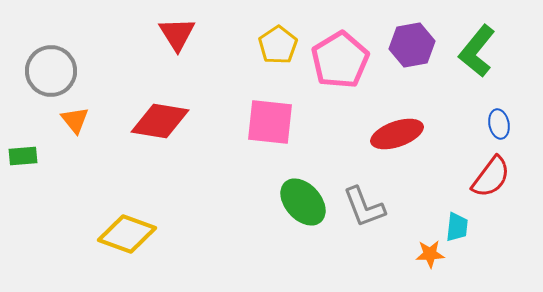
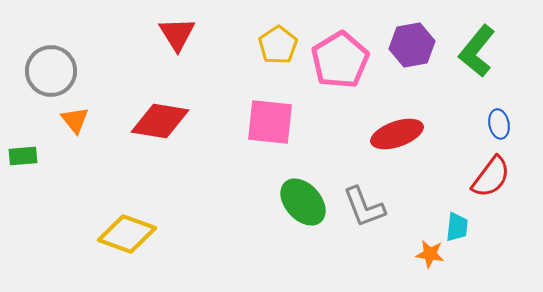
orange star: rotated 12 degrees clockwise
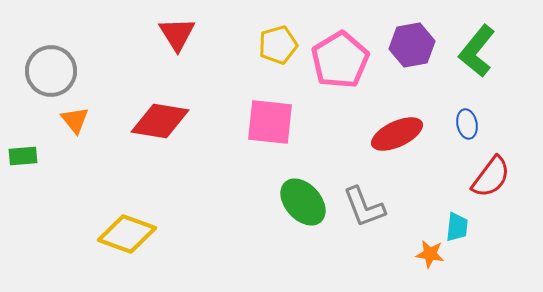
yellow pentagon: rotated 18 degrees clockwise
blue ellipse: moved 32 px left
red ellipse: rotated 6 degrees counterclockwise
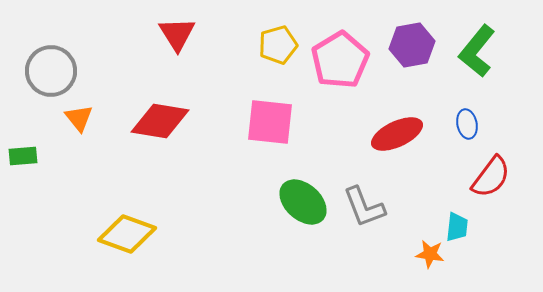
orange triangle: moved 4 px right, 2 px up
green ellipse: rotated 6 degrees counterclockwise
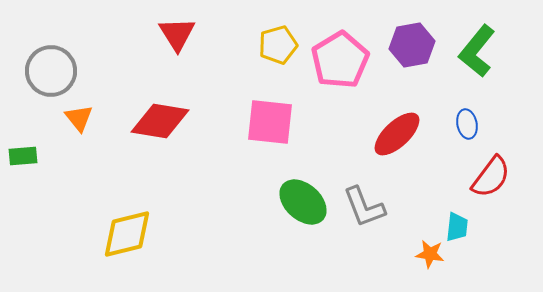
red ellipse: rotated 18 degrees counterclockwise
yellow diamond: rotated 34 degrees counterclockwise
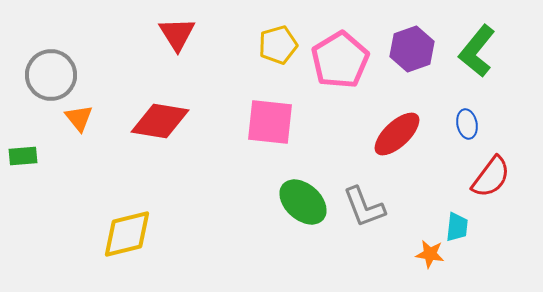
purple hexagon: moved 4 px down; rotated 9 degrees counterclockwise
gray circle: moved 4 px down
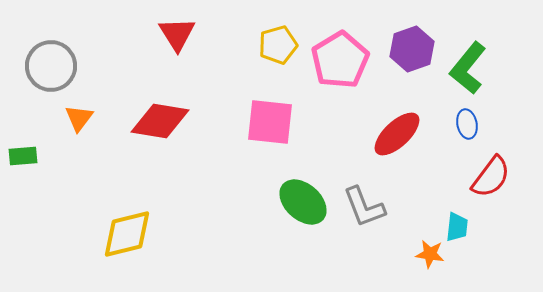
green L-shape: moved 9 px left, 17 px down
gray circle: moved 9 px up
orange triangle: rotated 16 degrees clockwise
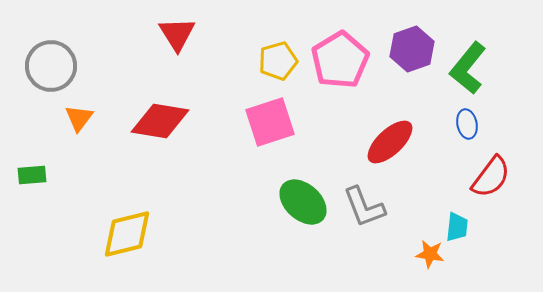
yellow pentagon: moved 16 px down
pink square: rotated 24 degrees counterclockwise
red ellipse: moved 7 px left, 8 px down
green rectangle: moved 9 px right, 19 px down
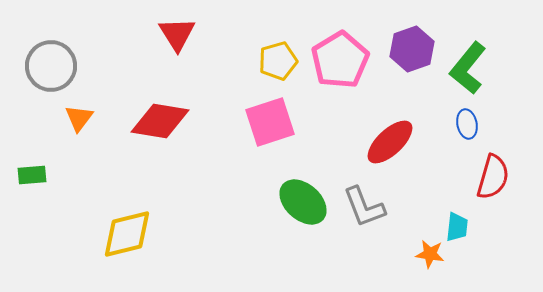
red semicircle: moved 2 px right; rotated 21 degrees counterclockwise
